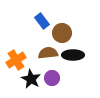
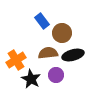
black ellipse: rotated 15 degrees counterclockwise
purple circle: moved 4 px right, 3 px up
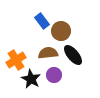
brown circle: moved 1 px left, 2 px up
black ellipse: rotated 65 degrees clockwise
purple circle: moved 2 px left
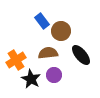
black ellipse: moved 8 px right
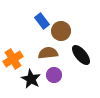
orange cross: moved 3 px left, 1 px up
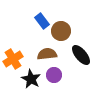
brown semicircle: moved 1 px left, 1 px down
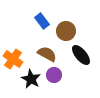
brown circle: moved 5 px right
brown semicircle: rotated 36 degrees clockwise
orange cross: rotated 24 degrees counterclockwise
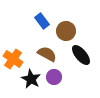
purple circle: moved 2 px down
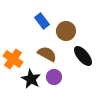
black ellipse: moved 2 px right, 1 px down
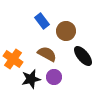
black star: rotated 30 degrees clockwise
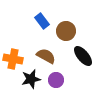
brown semicircle: moved 1 px left, 2 px down
orange cross: rotated 24 degrees counterclockwise
purple circle: moved 2 px right, 3 px down
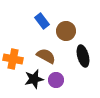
black ellipse: rotated 25 degrees clockwise
black star: moved 3 px right
